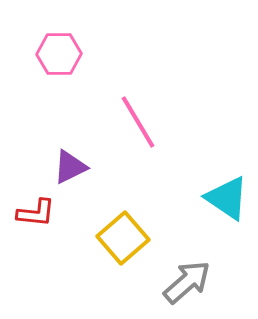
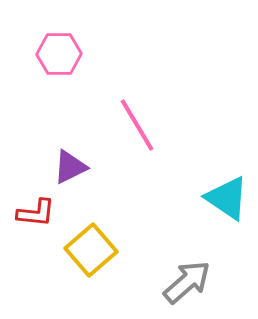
pink line: moved 1 px left, 3 px down
yellow square: moved 32 px left, 12 px down
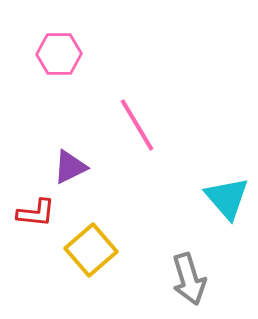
cyan triangle: rotated 15 degrees clockwise
gray arrow: moved 2 px right, 3 px up; rotated 114 degrees clockwise
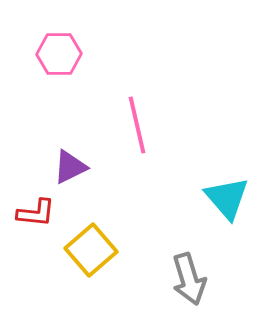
pink line: rotated 18 degrees clockwise
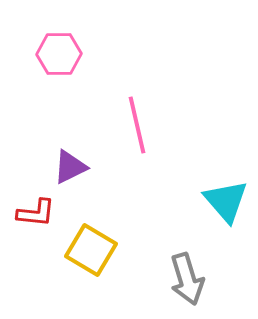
cyan triangle: moved 1 px left, 3 px down
yellow square: rotated 18 degrees counterclockwise
gray arrow: moved 2 px left
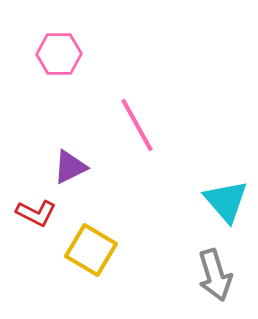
pink line: rotated 16 degrees counterclockwise
red L-shape: rotated 21 degrees clockwise
gray arrow: moved 28 px right, 4 px up
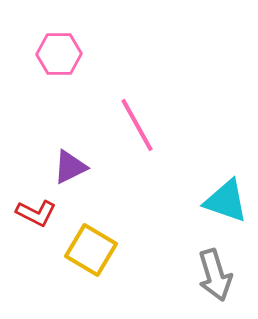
cyan triangle: rotated 30 degrees counterclockwise
